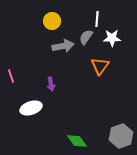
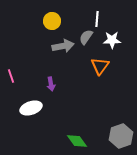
white star: moved 2 px down
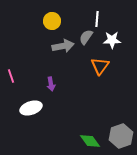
green diamond: moved 13 px right
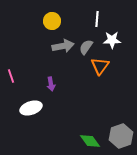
gray semicircle: moved 10 px down
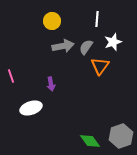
white star: moved 1 px right, 2 px down; rotated 18 degrees counterclockwise
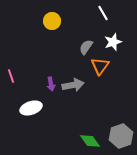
white line: moved 6 px right, 6 px up; rotated 35 degrees counterclockwise
gray arrow: moved 10 px right, 39 px down
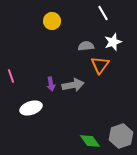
gray semicircle: moved 1 px up; rotated 49 degrees clockwise
orange triangle: moved 1 px up
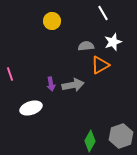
orange triangle: rotated 24 degrees clockwise
pink line: moved 1 px left, 2 px up
green diamond: rotated 65 degrees clockwise
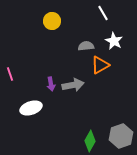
white star: moved 1 px right, 1 px up; rotated 24 degrees counterclockwise
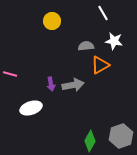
white star: rotated 18 degrees counterclockwise
pink line: rotated 56 degrees counterclockwise
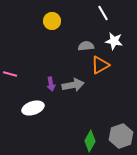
white ellipse: moved 2 px right
